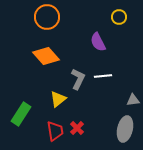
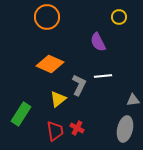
orange diamond: moved 4 px right, 8 px down; rotated 24 degrees counterclockwise
gray L-shape: moved 1 px right, 6 px down
red cross: rotated 16 degrees counterclockwise
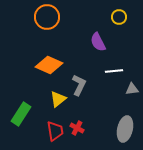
orange diamond: moved 1 px left, 1 px down
white line: moved 11 px right, 5 px up
gray triangle: moved 1 px left, 11 px up
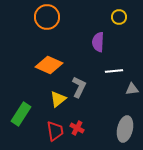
purple semicircle: rotated 30 degrees clockwise
gray L-shape: moved 2 px down
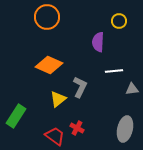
yellow circle: moved 4 px down
gray L-shape: moved 1 px right
green rectangle: moved 5 px left, 2 px down
red trapezoid: moved 5 px down; rotated 45 degrees counterclockwise
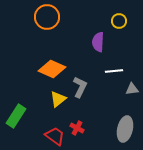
orange diamond: moved 3 px right, 4 px down
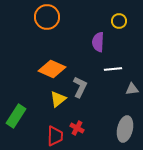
white line: moved 1 px left, 2 px up
red trapezoid: rotated 55 degrees clockwise
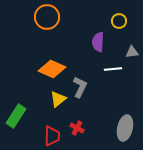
gray triangle: moved 37 px up
gray ellipse: moved 1 px up
red trapezoid: moved 3 px left
